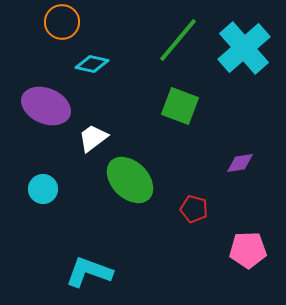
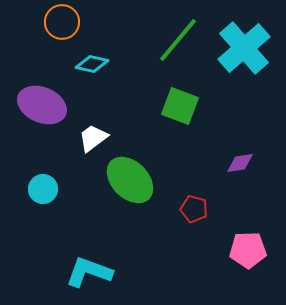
purple ellipse: moved 4 px left, 1 px up
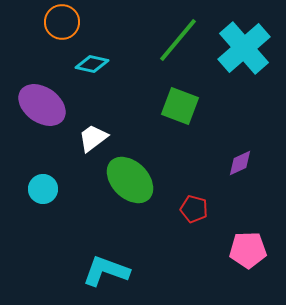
purple ellipse: rotated 12 degrees clockwise
purple diamond: rotated 16 degrees counterclockwise
cyan L-shape: moved 17 px right, 1 px up
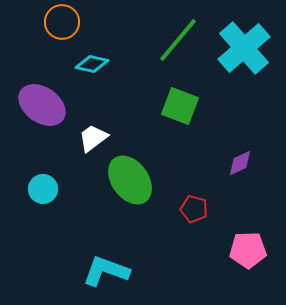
green ellipse: rotated 9 degrees clockwise
